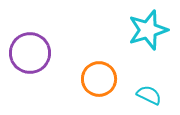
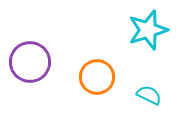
purple circle: moved 9 px down
orange circle: moved 2 px left, 2 px up
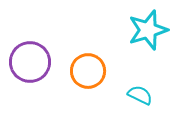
orange circle: moved 9 px left, 6 px up
cyan semicircle: moved 9 px left
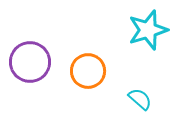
cyan semicircle: moved 4 px down; rotated 15 degrees clockwise
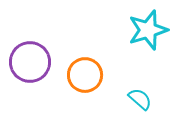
orange circle: moved 3 px left, 4 px down
